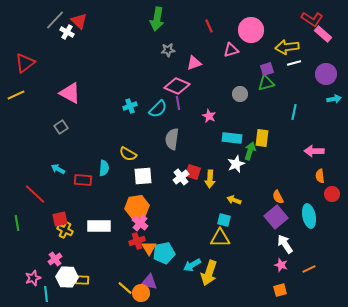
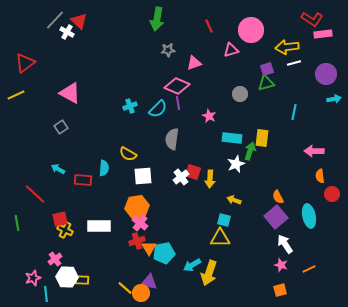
pink rectangle at (323, 34): rotated 48 degrees counterclockwise
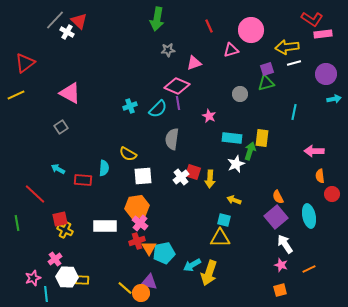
white rectangle at (99, 226): moved 6 px right
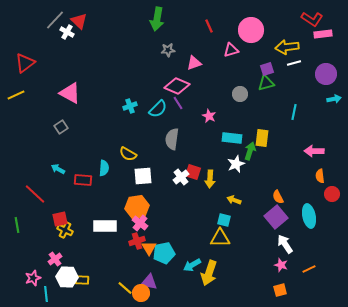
purple line at (178, 103): rotated 24 degrees counterclockwise
green line at (17, 223): moved 2 px down
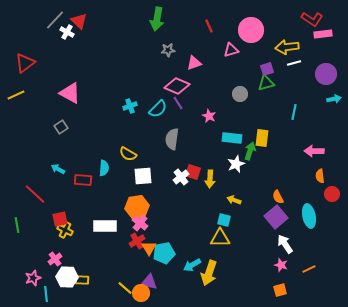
red cross at (137, 241): rotated 14 degrees counterclockwise
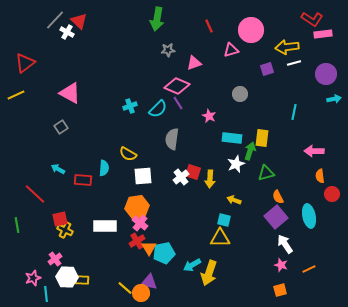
green triangle at (266, 83): moved 90 px down
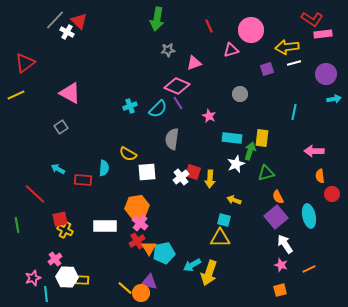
white square at (143, 176): moved 4 px right, 4 px up
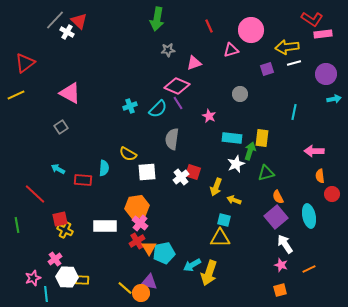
yellow arrow at (210, 179): moved 6 px right, 8 px down; rotated 18 degrees clockwise
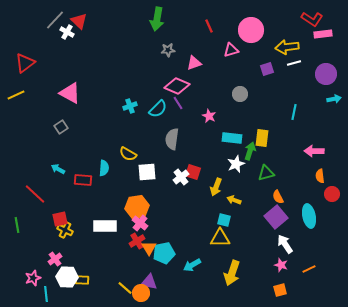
yellow arrow at (209, 273): moved 23 px right
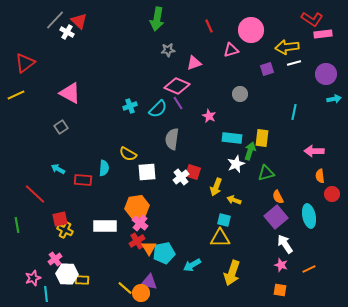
white hexagon at (67, 277): moved 3 px up
orange square at (280, 290): rotated 24 degrees clockwise
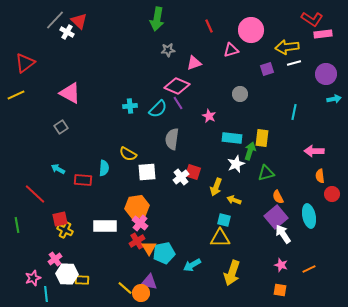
cyan cross at (130, 106): rotated 16 degrees clockwise
white arrow at (285, 244): moved 2 px left, 10 px up
